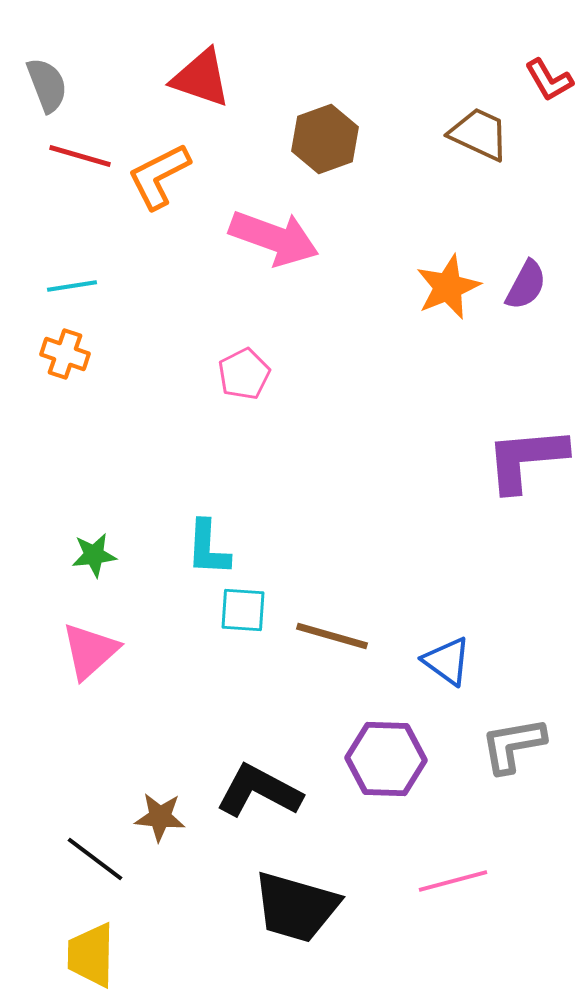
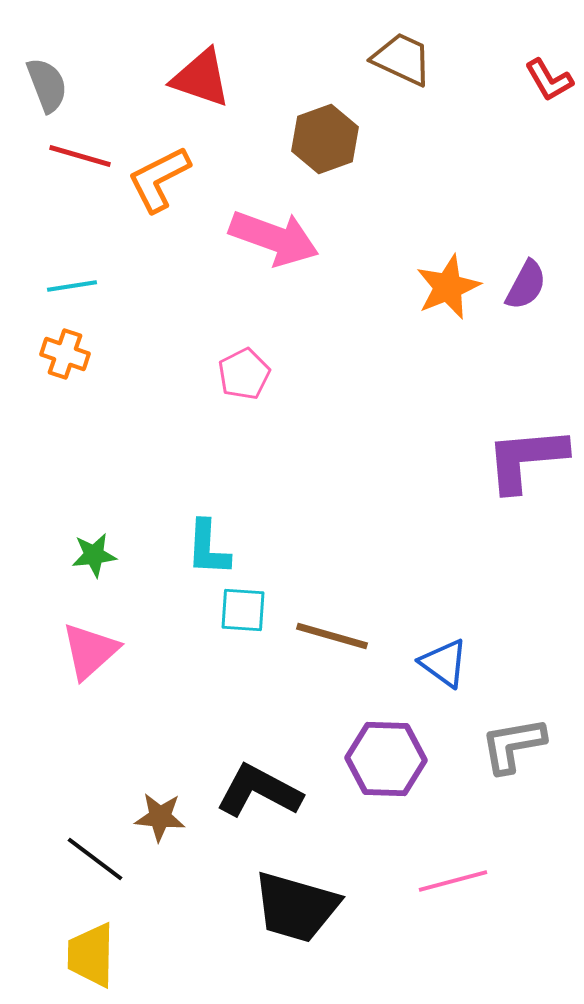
brown trapezoid: moved 77 px left, 75 px up
orange L-shape: moved 3 px down
blue triangle: moved 3 px left, 2 px down
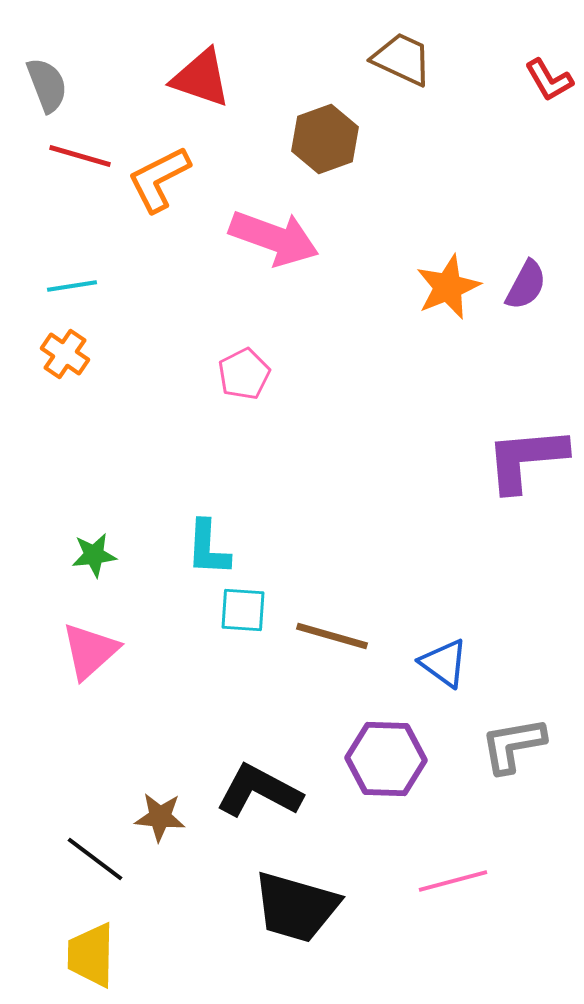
orange cross: rotated 15 degrees clockwise
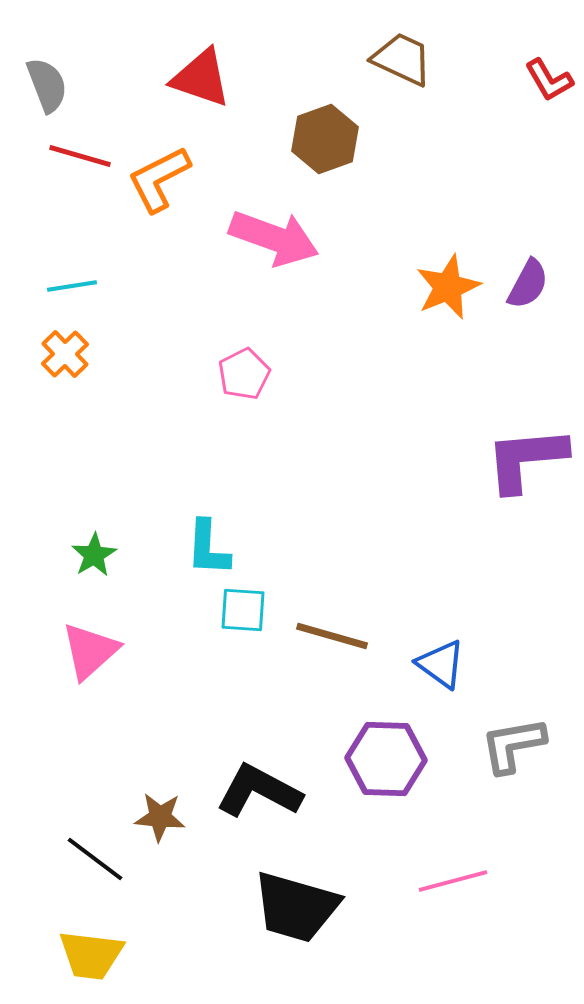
purple semicircle: moved 2 px right, 1 px up
orange cross: rotated 12 degrees clockwise
green star: rotated 24 degrees counterclockwise
blue triangle: moved 3 px left, 1 px down
yellow trapezoid: rotated 84 degrees counterclockwise
